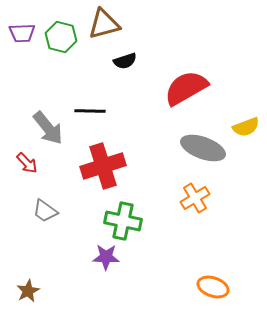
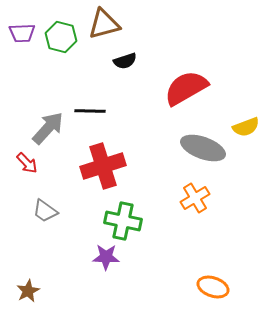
gray arrow: rotated 99 degrees counterclockwise
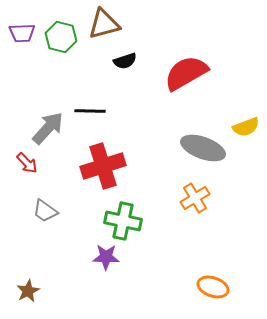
red semicircle: moved 15 px up
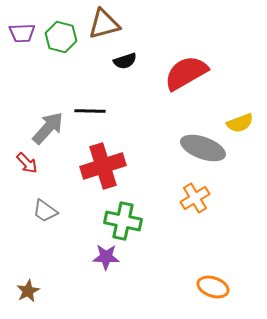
yellow semicircle: moved 6 px left, 4 px up
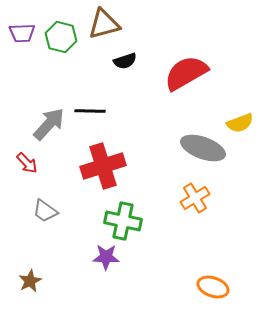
gray arrow: moved 1 px right, 4 px up
brown star: moved 2 px right, 10 px up
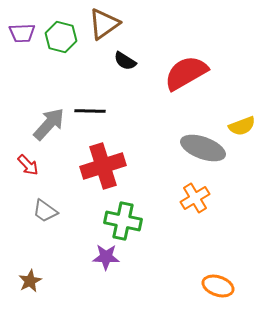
brown triangle: rotated 20 degrees counterclockwise
black semicircle: rotated 50 degrees clockwise
yellow semicircle: moved 2 px right, 3 px down
red arrow: moved 1 px right, 2 px down
orange ellipse: moved 5 px right, 1 px up
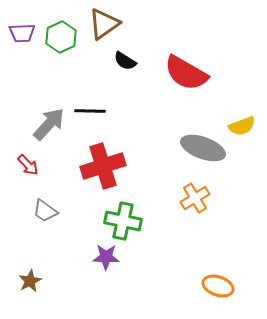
green hexagon: rotated 20 degrees clockwise
red semicircle: rotated 120 degrees counterclockwise
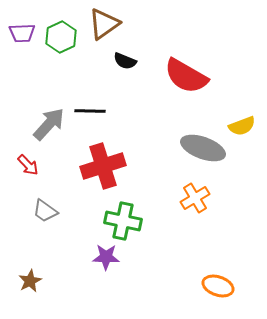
black semicircle: rotated 10 degrees counterclockwise
red semicircle: moved 3 px down
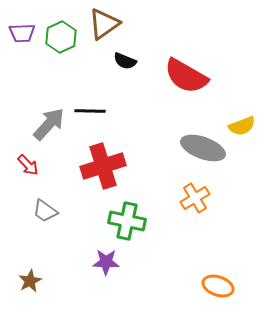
green cross: moved 4 px right
purple star: moved 5 px down
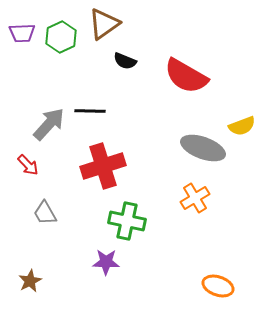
gray trapezoid: moved 2 px down; rotated 24 degrees clockwise
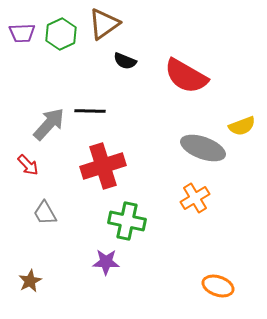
green hexagon: moved 3 px up
